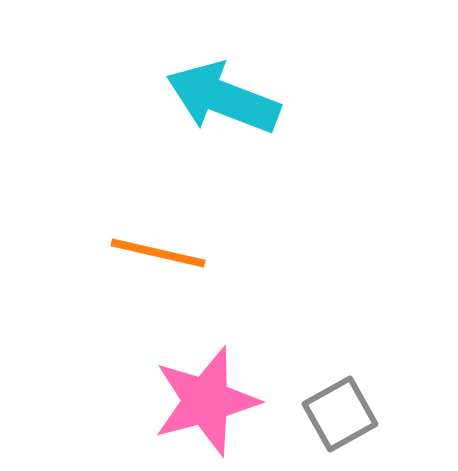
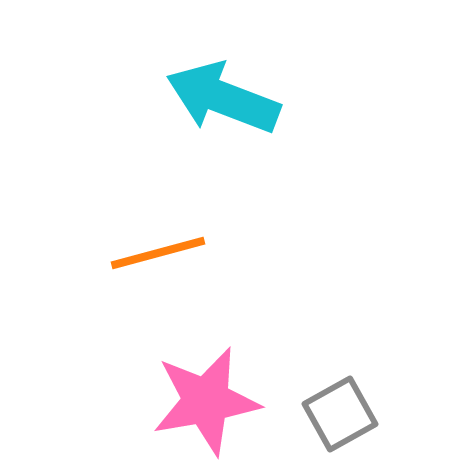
orange line: rotated 28 degrees counterclockwise
pink star: rotated 5 degrees clockwise
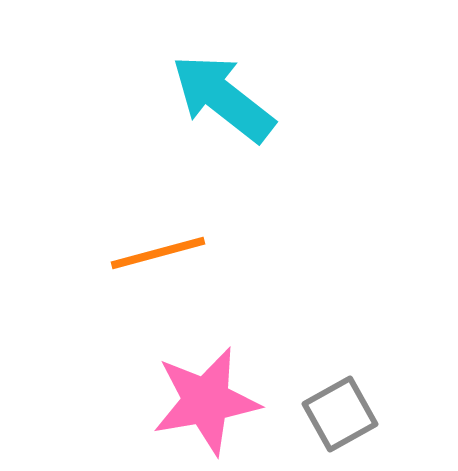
cyan arrow: rotated 17 degrees clockwise
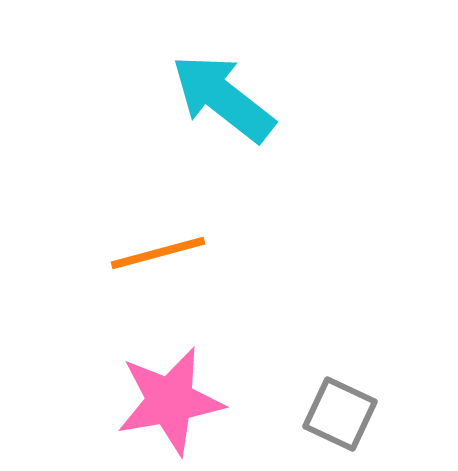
pink star: moved 36 px left
gray square: rotated 36 degrees counterclockwise
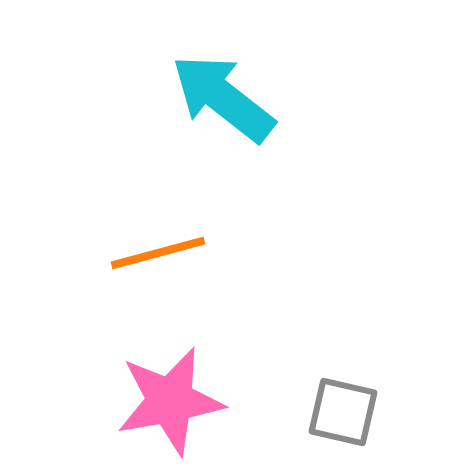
gray square: moved 3 px right, 2 px up; rotated 12 degrees counterclockwise
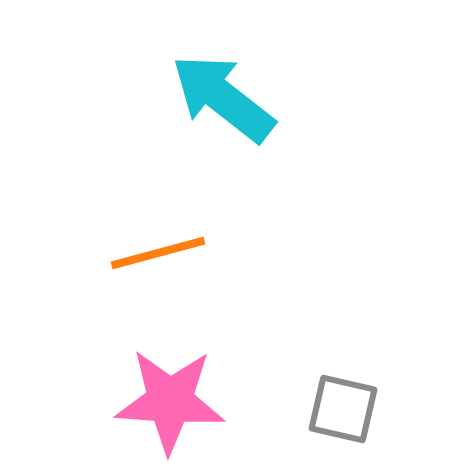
pink star: rotated 14 degrees clockwise
gray square: moved 3 px up
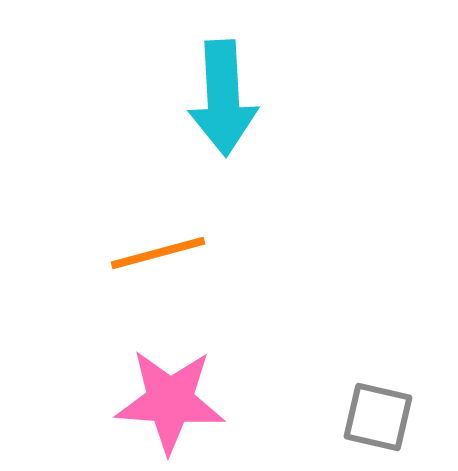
cyan arrow: rotated 131 degrees counterclockwise
gray square: moved 35 px right, 8 px down
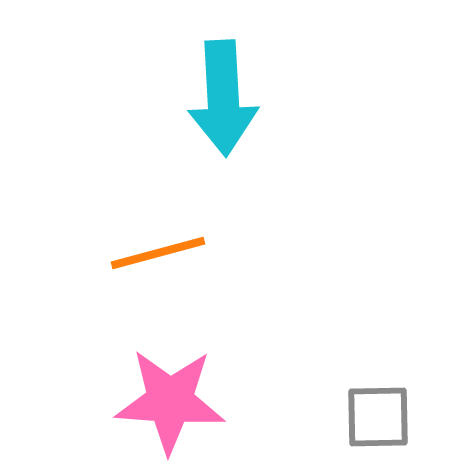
gray square: rotated 14 degrees counterclockwise
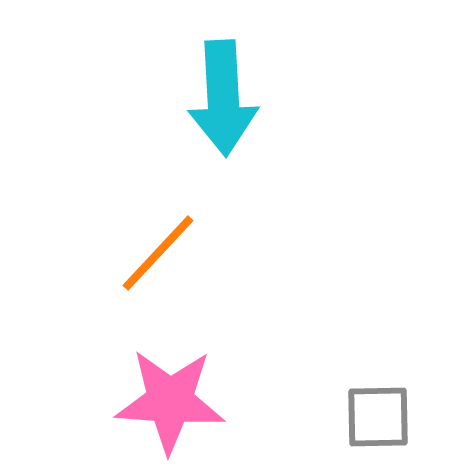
orange line: rotated 32 degrees counterclockwise
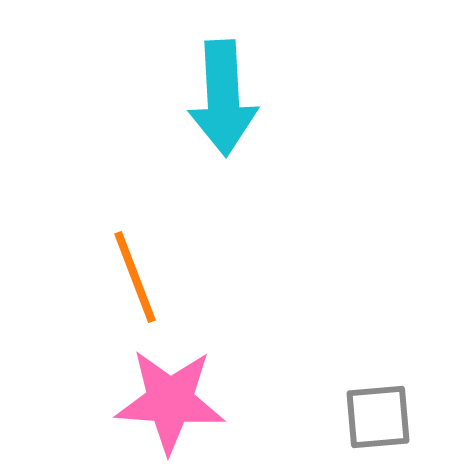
orange line: moved 23 px left, 24 px down; rotated 64 degrees counterclockwise
gray square: rotated 4 degrees counterclockwise
